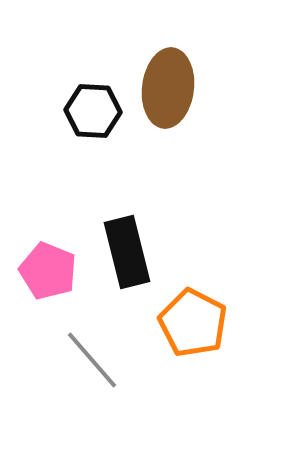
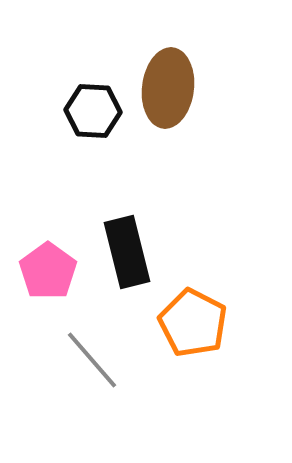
pink pentagon: rotated 14 degrees clockwise
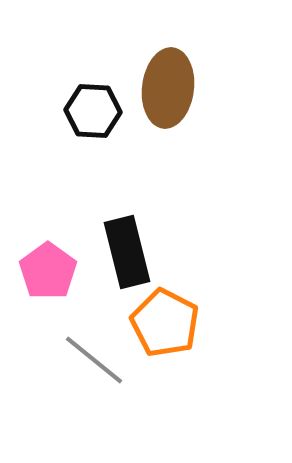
orange pentagon: moved 28 px left
gray line: moved 2 px right; rotated 10 degrees counterclockwise
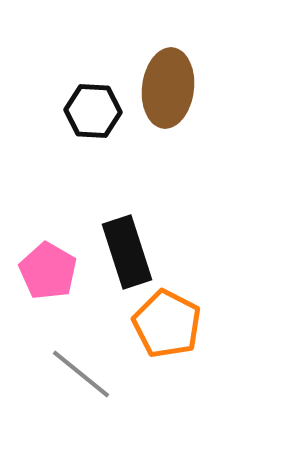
black rectangle: rotated 4 degrees counterclockwise
pink pentagon: rotated 6 degrees counterclockwise
orange pentagon: moved 2 px right, 1 px down
gray line: moved 13 px left, 14 px down
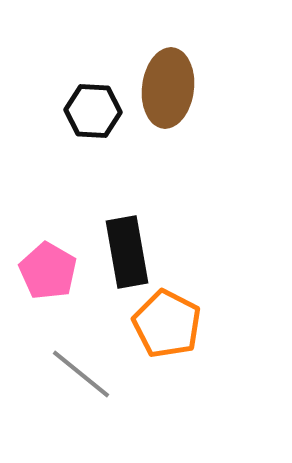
black rectangle: rotated 8 degrees clockwise
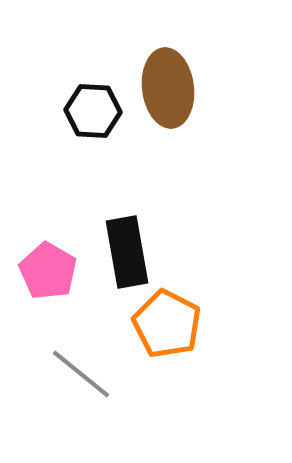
brown ellipse: rotated 14 degrees counterclockwise
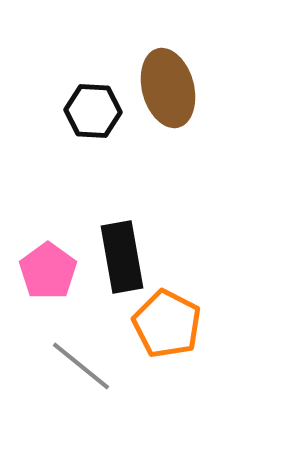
brown ellipse: rotated 8 degrees counterclockwise
black rectangle: moved 5 px left, 5 px down
pink pentagon: rotated 6 degrees clockwise
gray line: moved 8 px up
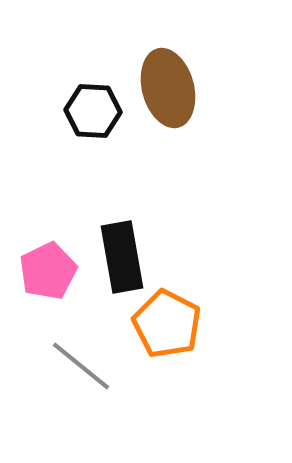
pink pentagon: rotated 10 degrees clockwise
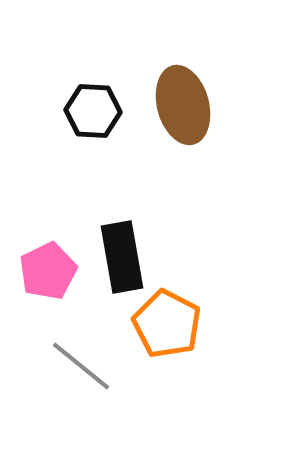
brown ellipse: moved 15 px right, 17 px down
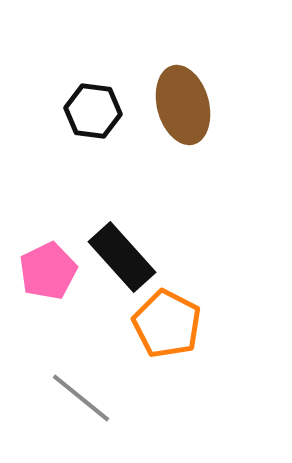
black hexagon: rotated 4 degrees clockwise
black rectangle: rotated 32 degrees counterclockwise
gray line: moved 32 px down
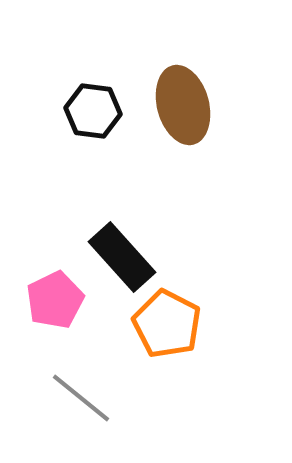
pink pentagon: moved 7 px right, 29 px down
